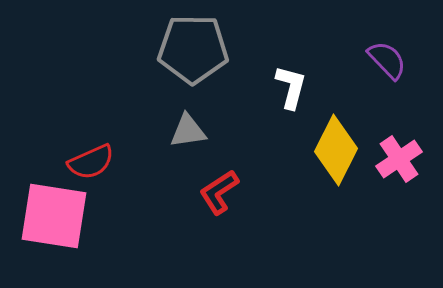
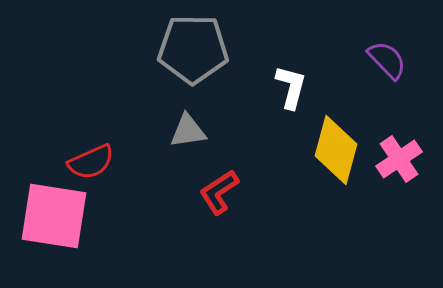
yellow diamond: rotated 12 degrees counterclockwise
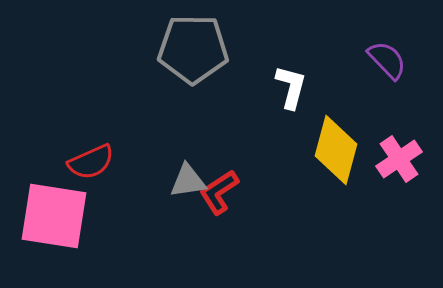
gray triangle: moved 50 px down
